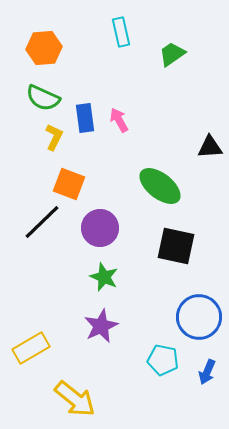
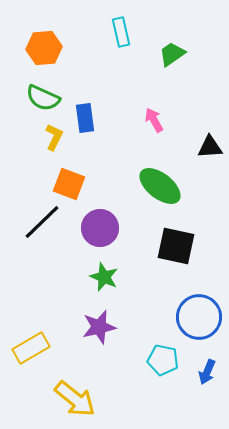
pink arrow: moved 35 px right
purple star: moved 2 px left, 1 px down; rotated 12 degrees clockwise
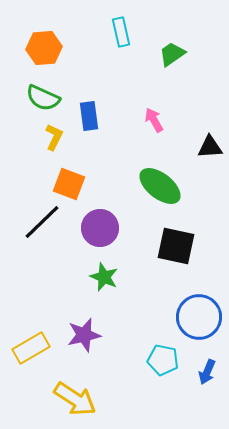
blue rectangle: moved 4 px right, 2 px up
purple star: moved 15 px left, 8 px down
yellow arrow: rotated 6 degrees counterclockwise
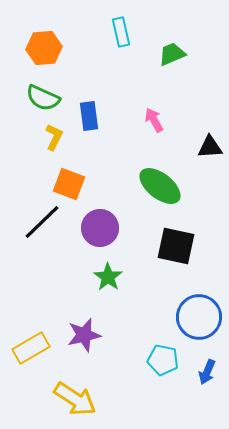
green trapezoid: rotated 12 degrees clockwise
green star: moved 4 px right; rotated 12 degrees clockwise
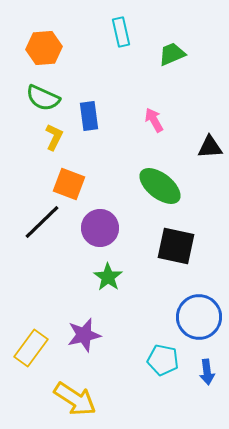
yellow rectangle: rotated 24 degrees counterclockwise
blue arrow: rotated 30 degrees counterclockwise
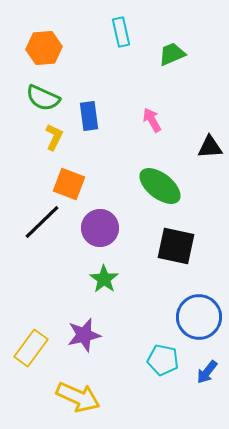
pink arrow: moved 2 px left
green star: moved 4 px left, 2 px down
blue arrow: rotated 45 degrees clockwise
yellow arrow: moved 3 px right, 2 px up; rotated 9 degrees counterclockwise
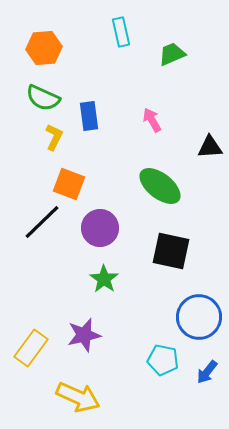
black square: moved 5 px left, 5 px down
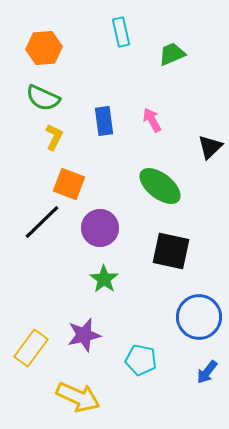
blue rectangle: moved 15 px right, 5 px down
black triangle: rotated 40 degrees counterclockwise
cyan pentagon: moved 22 px left
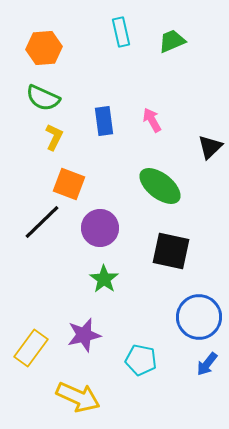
green trapezoid: moved 13 px up
blue arrow: moved 8 px up
